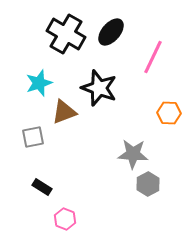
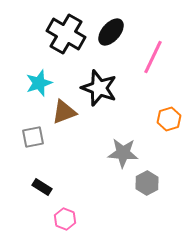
orange hexagon: moved 6 px down; rotated 20 degrees counterclockwise
gray star: moved 10 px left, 1 px up
gray hexagon: moved 1 px left, 1 px up
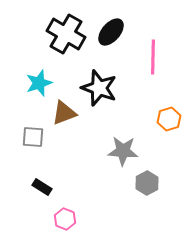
pink line: rotated 24 degrees counterclockwise
brown triangle: moved 1 px down
gray square: rotated 15 degrees clockwise
gray star: moved 2 px up
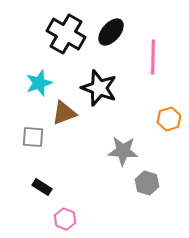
gray hexagon: rotated 15 degrees counterclockwise
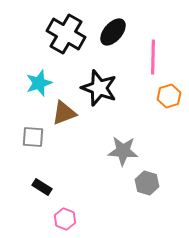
black ellipse: moved 2 px right
orange hexagon: moved 23 px up
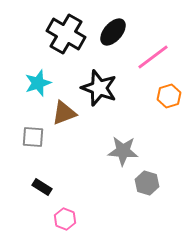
pink line: rotated 52 degrees clockwise
cyan star: moved 1 px left
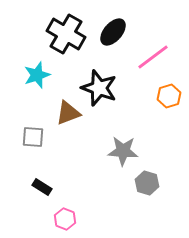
cyan star: moved 1 px left, 8 px up
brown triangle: moved 4 px right
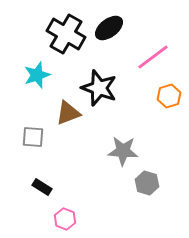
black ellipse: moved 4 px left, 4 px up; rotated 12 degrees clockwise
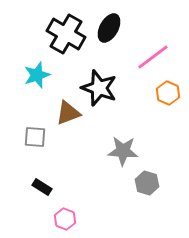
black ellipse: rotated 24 degrees counterclockwise
orange hexagon: moved 1 px left, 3 px up; rotated 20 degrees counterclockwise
gray square: moved 2 px right
